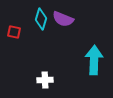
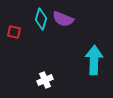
white cross: rotated 21 degrees counterclockwise
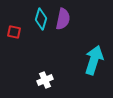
purple semicircle: rotated 100 degrees counterclockwise
cyan arrow: rotated 16 degrees clockwise
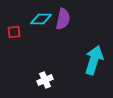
cyan diamond: rotated 75 degrees clockwise
red square: rotated 16 degrees counterclockwise
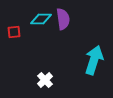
purple semicircle: rotated 20 degrees counterclockwise
white cross: rotated 21 degrees counterclockwise
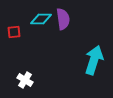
white cross: moved 20 px left; rotated 14 degrees counterclockwise
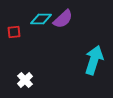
purple semicircle: rotated 55 degrees clockwise
white cross: rotated 14 degrees clockwise
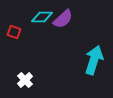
cyan diamond: moved 1 px right, 2 px up
red square: rotated 24 degrees clockwise
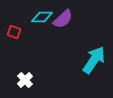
cyan arrow: rotated 16 degrees clockwise
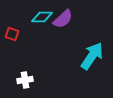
red square: moved 2 px left, 2 px down
cyan arrow: moved 2 px left, 4 px up
white cross: rotated 35 degrees clockwise
